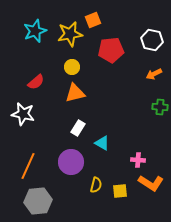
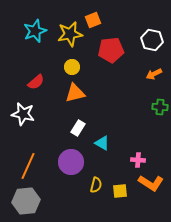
gray hexagon: moved 12 px left
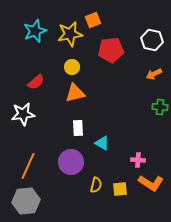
white star: rotated 20 degrees counterclockwise
white rectangle: rotated 35 degrees counterclockwise
yellow square: moved 2 px up
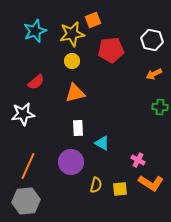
yellow star: moved 2 px right
yellow circle: moved 6 px up
pink cross: rotated 24 degrees clockwise
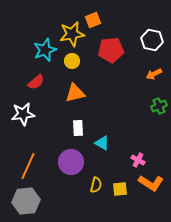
cyan star: moved 10 px right, 19 px down
green cross: moved 1 px left, 1 px up; rotated 28 degrees counterclockwise
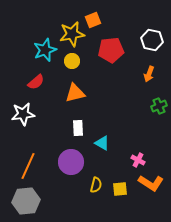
orange arrow: moved 5 px left; rotated 42 degrees counterclockwise
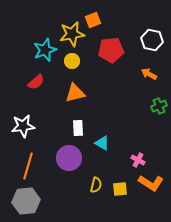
orange arrow: rotated 98 degrees clockwise
white star: moved 12 px down
purple circle: moved 2 px left, 4 px up
orange line: rotated 8 degrees counterclockwise
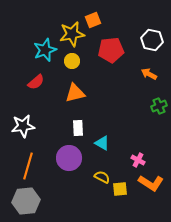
yellow semicircle: moved 6 px right, 8 px up; rotated 77 degrees counterclockwise
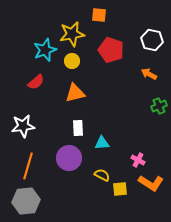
orange square: moved 6 px right, 5 px up; rotated 28 degrees clockwise
red pentagon: rotated 25 degrees clockwise
cyan triangle: rotated 35 degrees counterclockwise
yellow semicircle: moved 2 px up
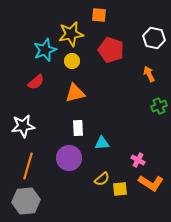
yellow star: moved 1 px left
white hexagon: moved 2 px right, 2 px up
orange arrow: rotated 35 degrees clockwise
yellow semicircle: moved 4 px down; rotated 112 degrees clockwise
